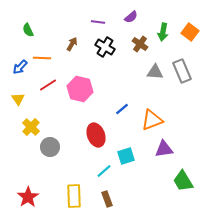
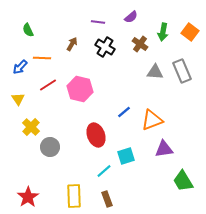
blue line: moved 2 px right, 3 px down
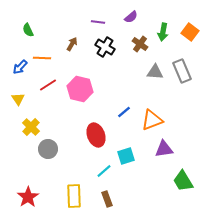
gray circle: moved 2 px left, 2 px down
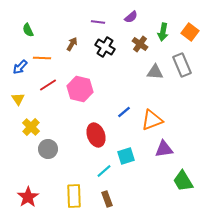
gray rectangle: moved 6 px up
